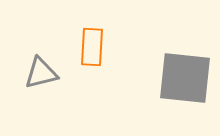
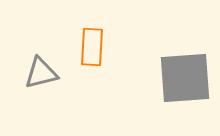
gray square: rotated 10 degrees counterclockwise
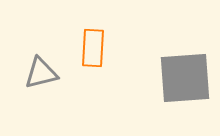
orange rectangle: moved 1 px right, 1 px down
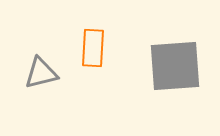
gray square: moved 10 px left, 12 px up
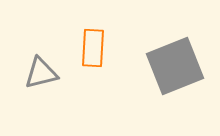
gray square: rotated 18 degrees counterclockwise
